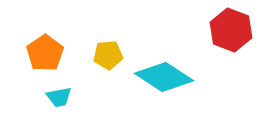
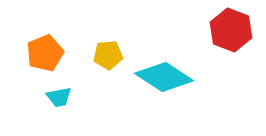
orange pentagon: rotated 12 degrees clockwise
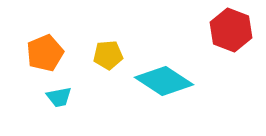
cyan diamond: moved 4 px down
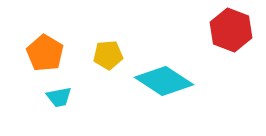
orange pentagon: rotated 18 degrees counterclockwise
